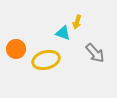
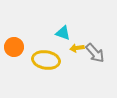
yellow arrow: moved 26 px down; rotated 64 degrees clockwise
orange circle: moved 2 px left, 2 px up
yellow ellipse: rotated 24 degrees clockwise
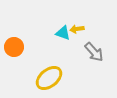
yellow arrow: moved 19 px up
gray arrow: moved 1 px left, 1 px up
yellow ellipse: moved 3 px right, 18 px down; rotated 48 degrees counterclockwise
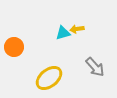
cyan triangle: rotated 35 degrees counterclockwise
gray arrow: moved 1 px right, 15 px down
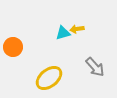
orange circle: moved 1 px left
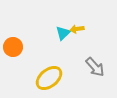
cyan triangle: rotated 28 degrees counterclockwise
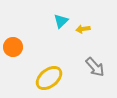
yellow arrow: moved 6 px right
cyan triangle: moved 2 px left, 12 px up
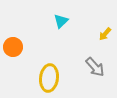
yellow arrow: moved 22 px right, 5 px down; rotated 40 degrees counterclockwise
yellow ellipse: rotated 44 degrees counterclockwise
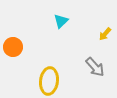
yellow ellipse: moved 3 px down
